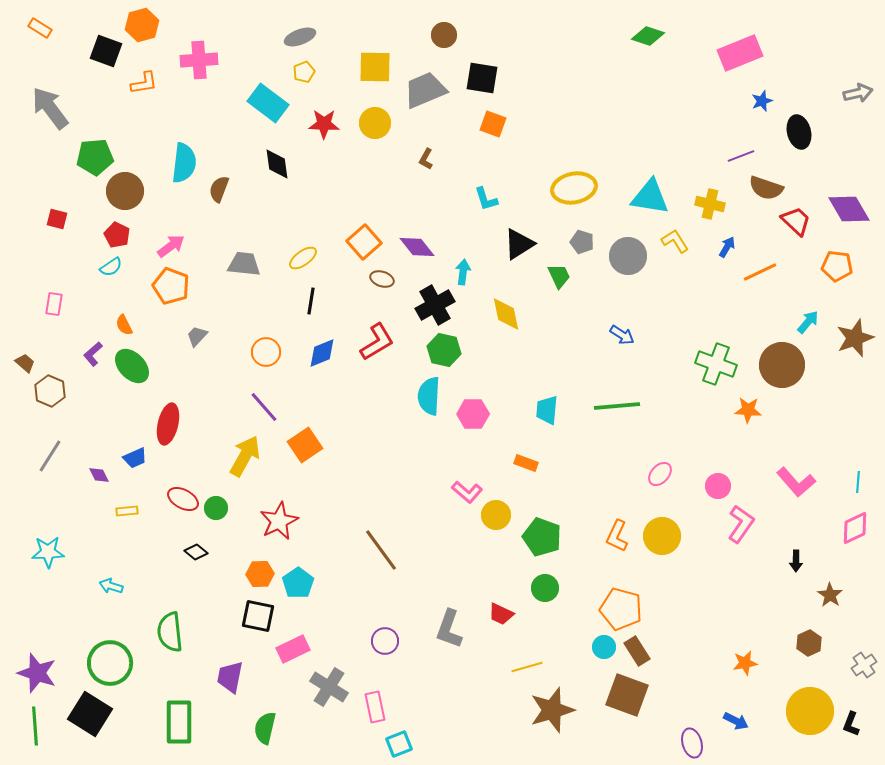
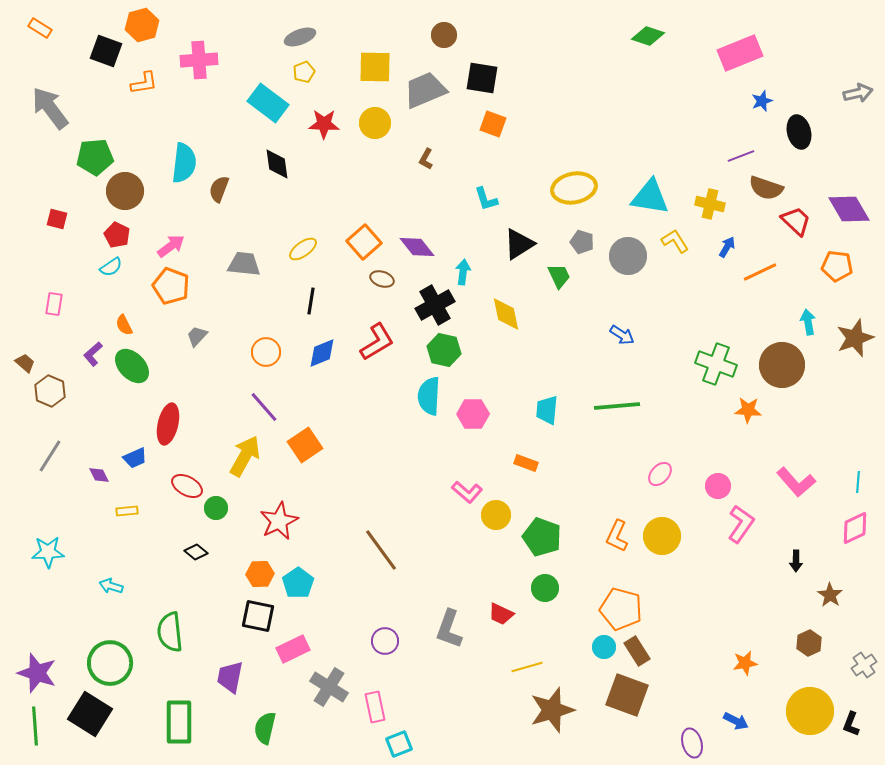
yellow ellipse at (303, 258): moved 9 px up
cyan arrow at (808, 322): rotated 50 degrees counterclockwise
red ellipse at (183, 499): moved 4 px right, 13 px up
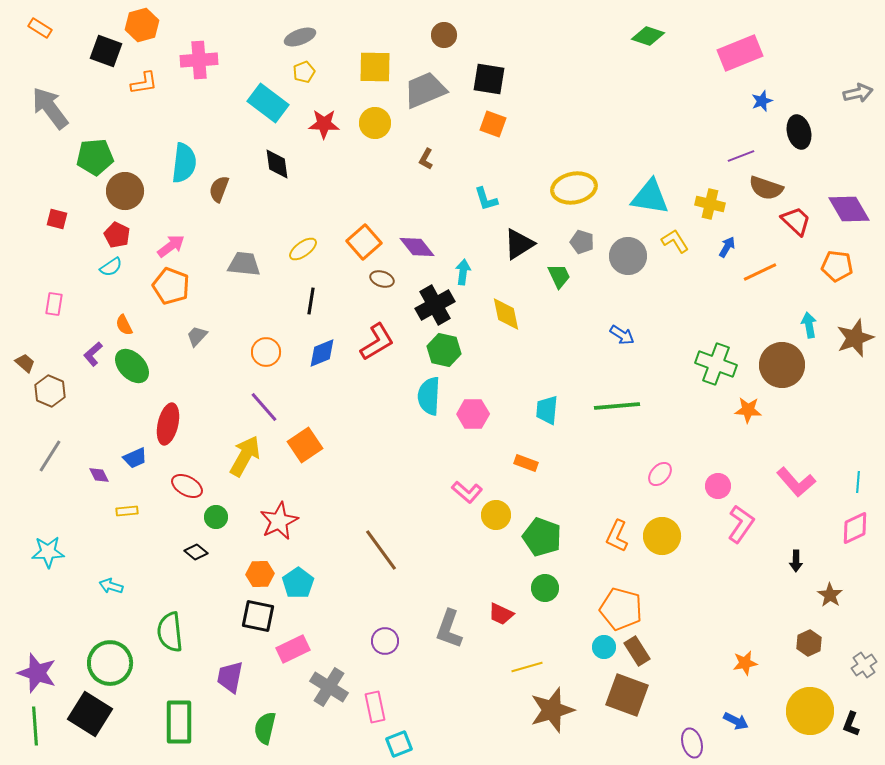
black square at (482, 78): moved 7 px right, 1 px down
cyan arrow at (808, 322): moved 1 px right, 3 px down
green circle at (216, 508): moved 9 px down
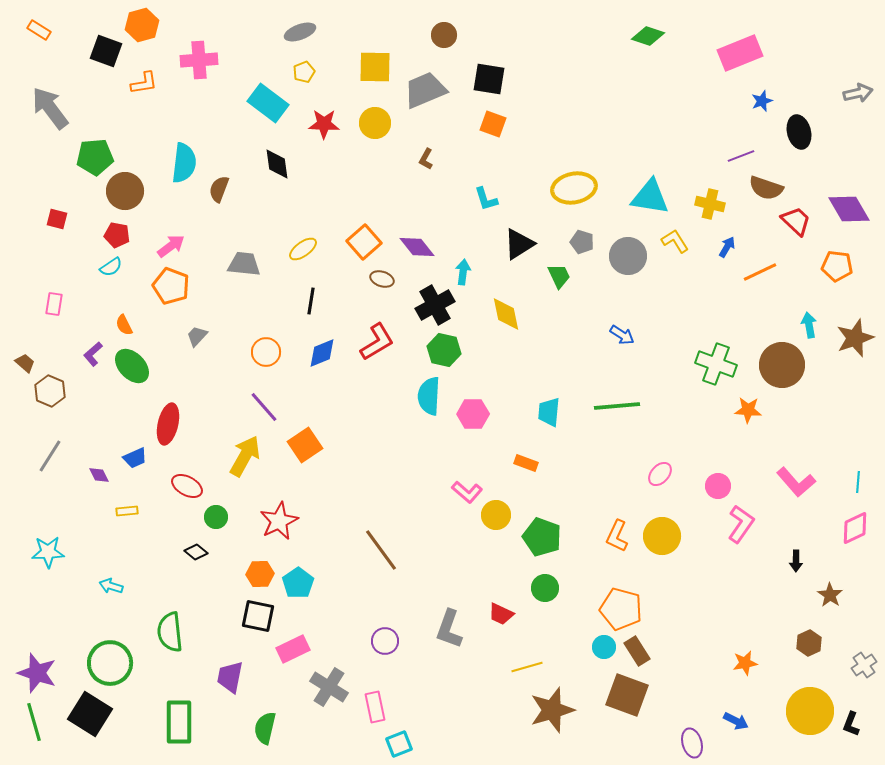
orange rectangle at (40, 28): moved 1 px left, 2 px down
gray ellipse at (300, 37): moved 5 px up
red pentagon at (117, 235): rotated 15 degrees counterclockwise
cyan trapezoid at (547, 410): moved 2 px right, 2 px down
green line at (35, 726): moved 1 px left, 4 px up; rotated 12 degrees counterclockwise
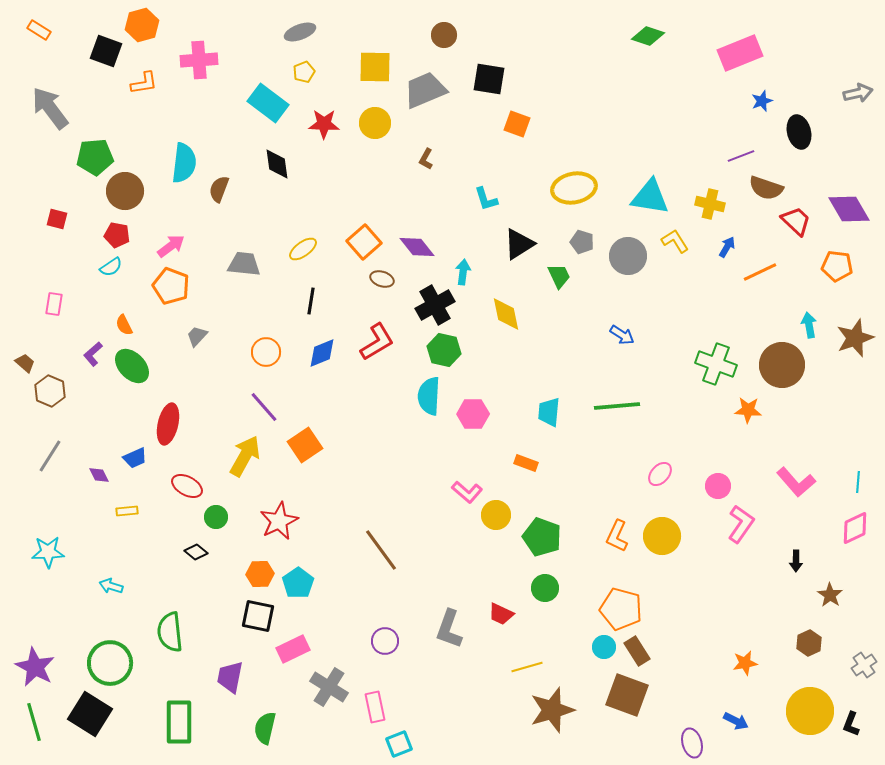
orange square at (493, 124): moved 24 px right
purple star at (37, 673): moved 2 px left, 6 px up; rotated 9 degrees clockwise
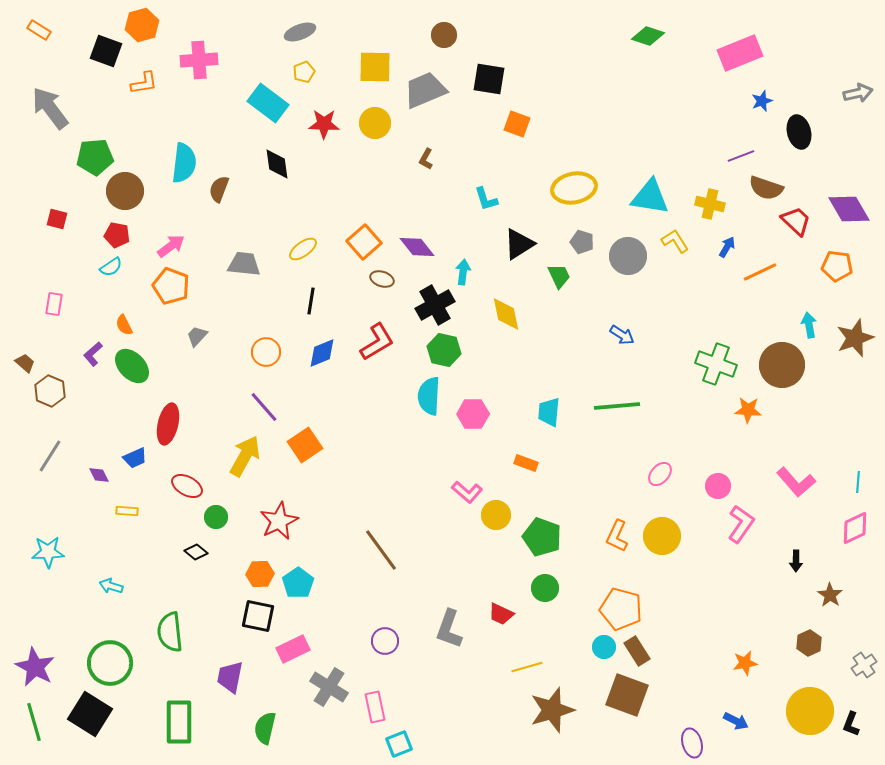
yellow rectangle at (127, 511): rotated 10 degrees clockwise
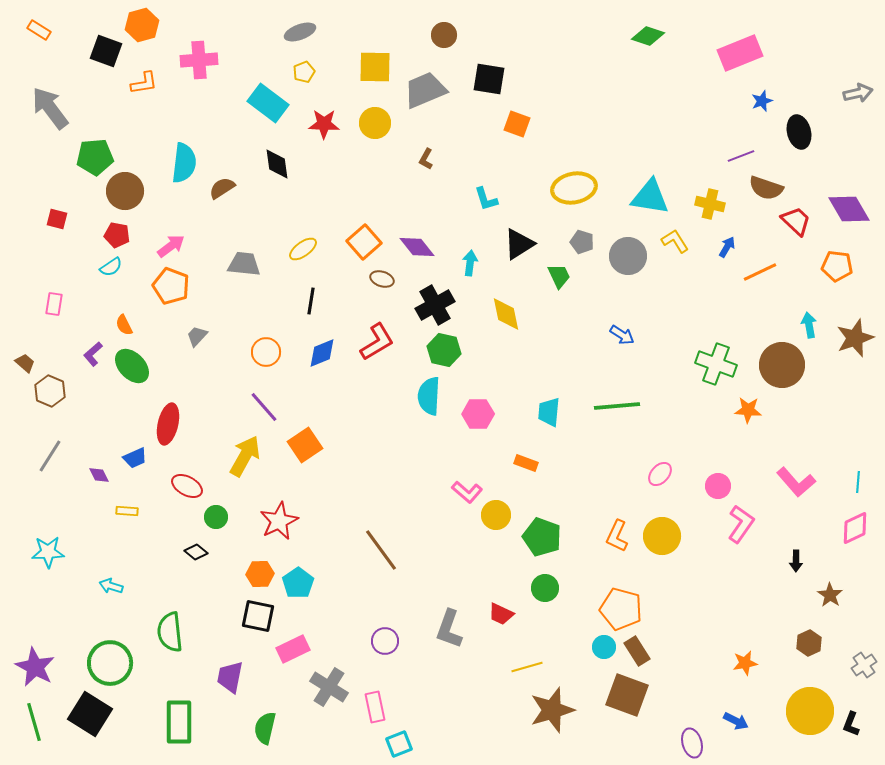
brown semicircle at (219, 189): moved 3 px right, 1 px up; rotated 36 degrees clockwise
cyan arrow at (463, 272): moved 7 px right, 9 px up
pink hexagon at (473, 414): moved 5 px right
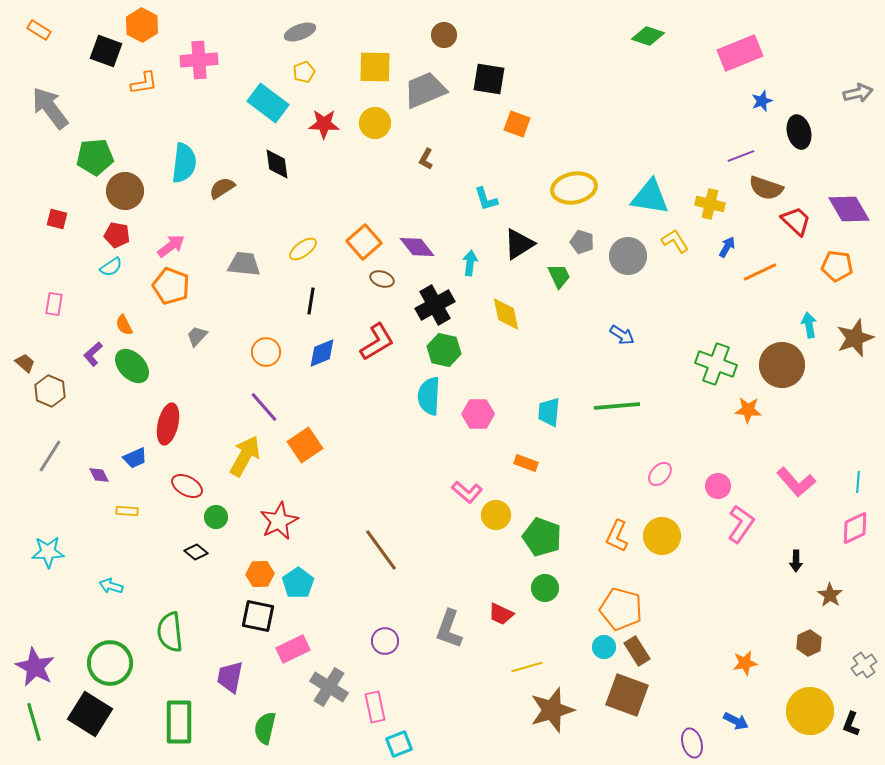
orange hexagon at (142, 25): rotated 16 degrees counterclockwise
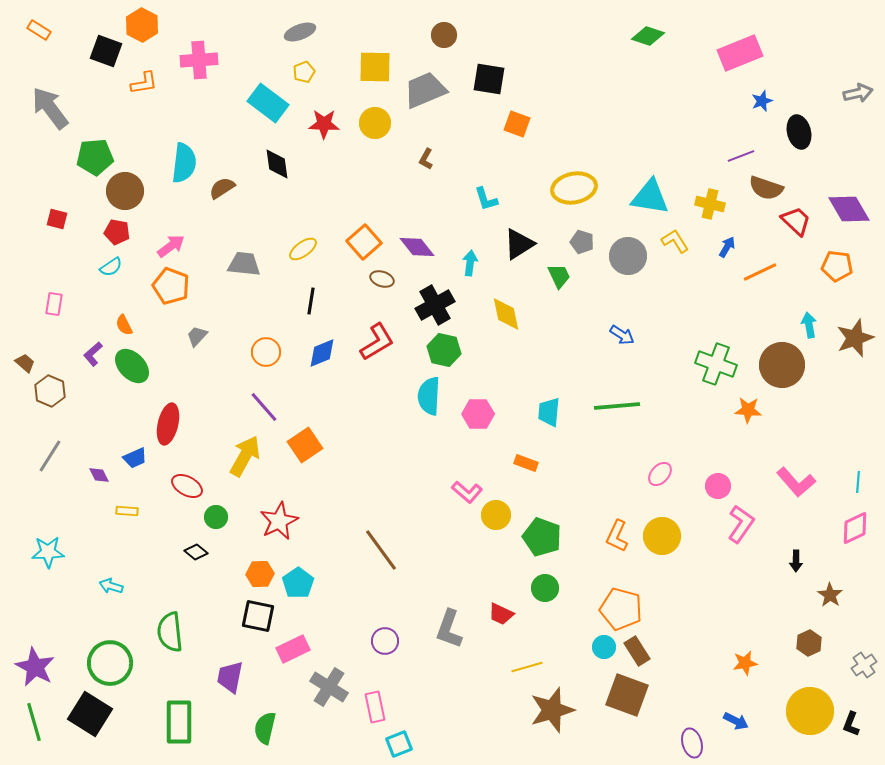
red pentagon at (117, 235): moved 3 px up
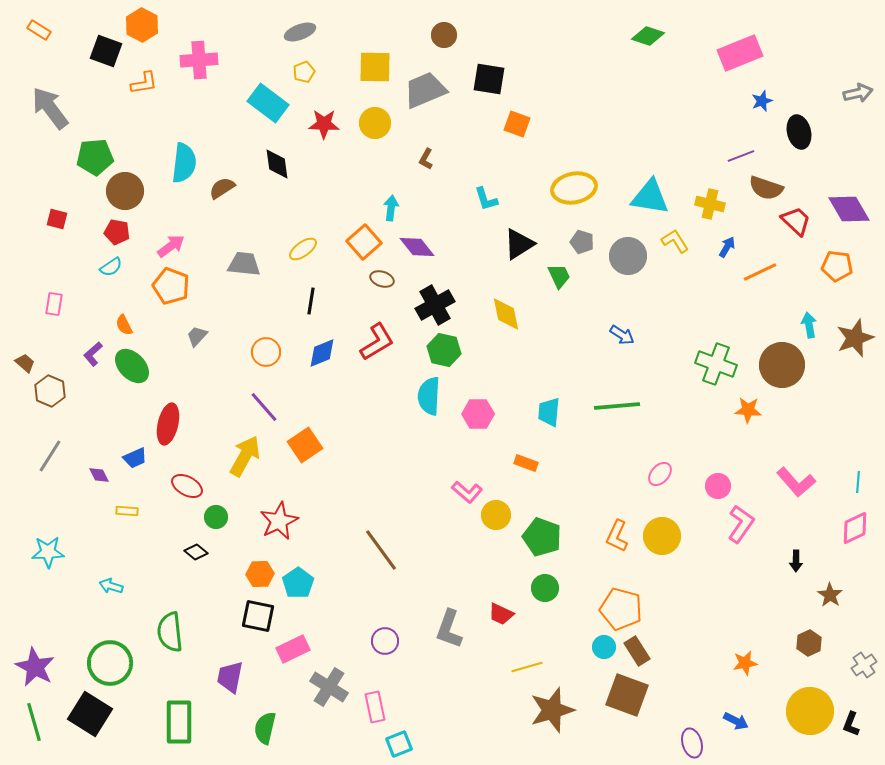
cyan arrow at (470, 263): moved 79 px left, 55 px up
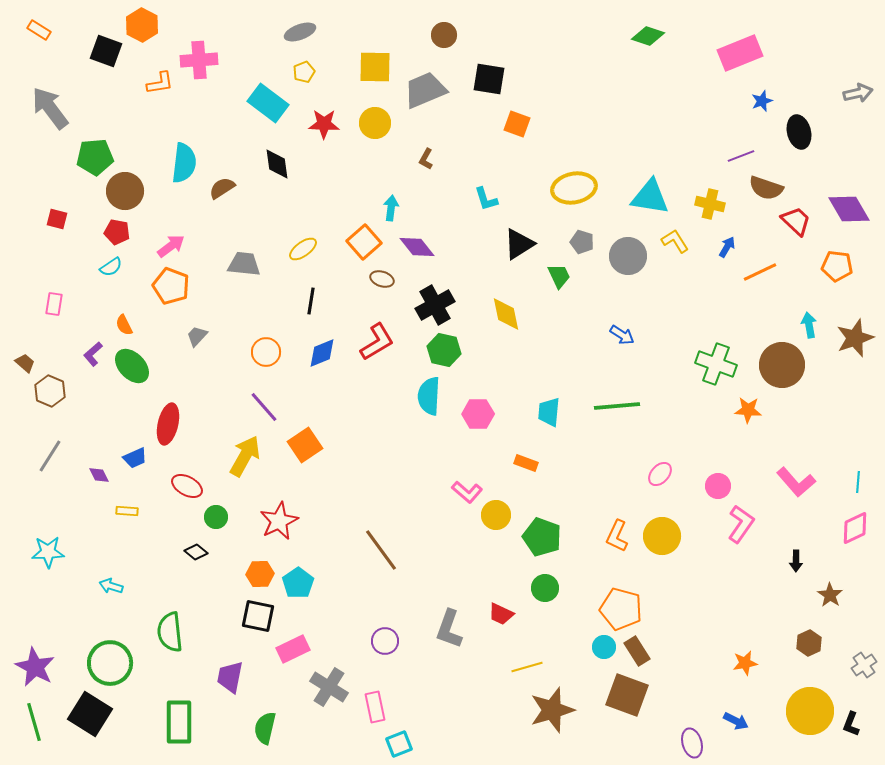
orange L-shape at (144, 83): moved 16 px right
